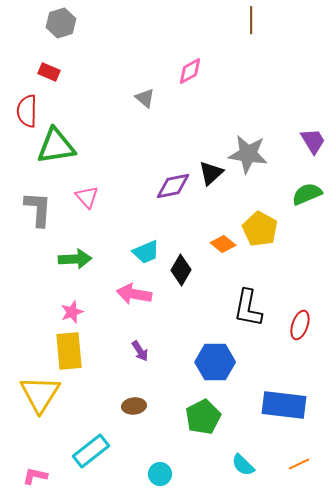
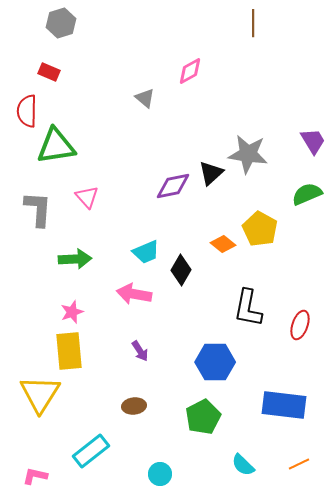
brown line: moved 2 px right, 3 px down
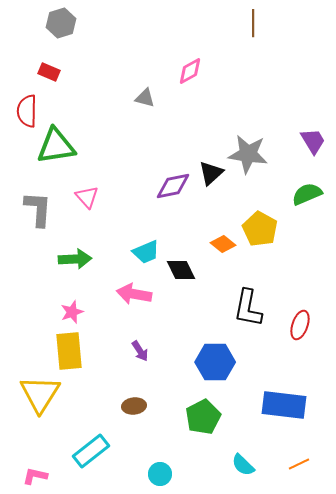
gray triangle: rotated 25 degrees counterclockwise
black diamond: rotated 56 degrees counterclockwise
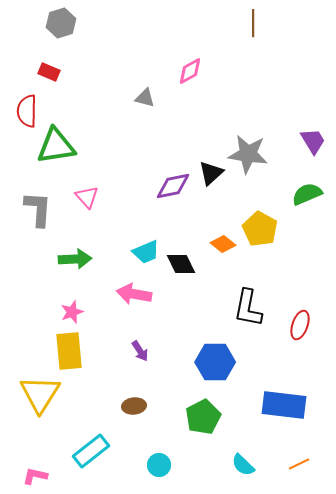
black diamond: moved 6 px up
cyan circle: moved 1 px left, 9 px up
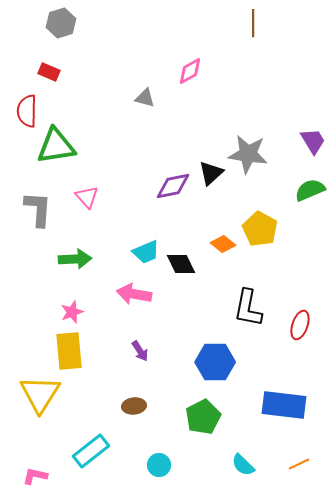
green semicircle: moved 3 px right, 4 px up
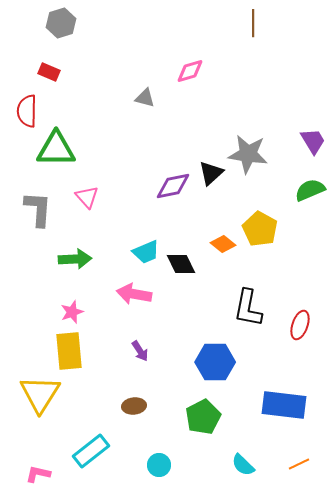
pink diamond: rotated 12 degrees clockwise
green triangle: moved 3 px down; rotated 9 degrees clockwise
pink L-shape: moved 3 px right, 2 px up
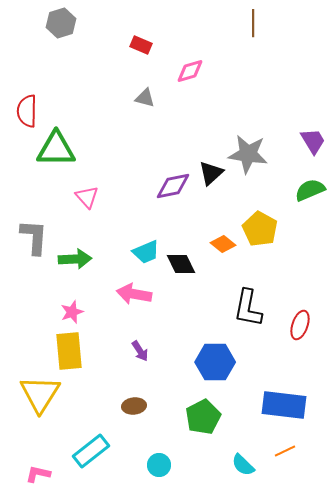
red rectangle: moved 92 px right, 27 px up
gray L-shape: moved 4 px left, 28 px down
orange line: moved 14 px left, 13 px up
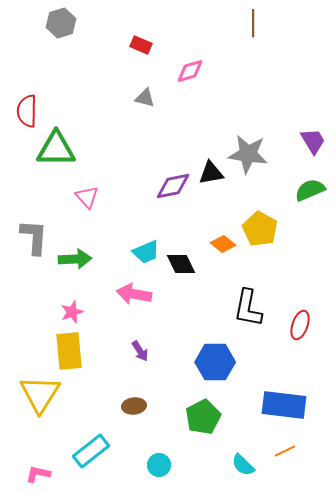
black triangle: rotated 32 degrees clockwise
